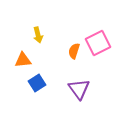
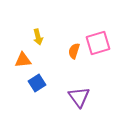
yellow arrow: moved 2 px down
pink square: rotated 10 degrees clockwise
purple triangle: moved 8 px down
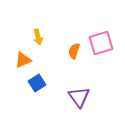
pink square: moved 3 px right
orange triangle: rotated 18 degrees counterclockwise
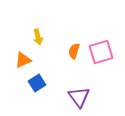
pink square: moved 9 px down
